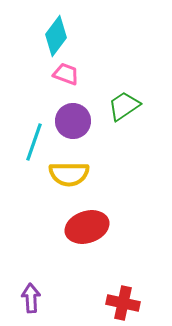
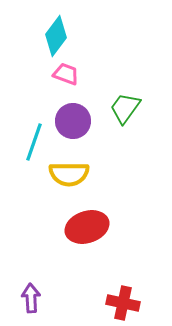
green trapezoid: moved 1 px right, 2 px down; rotated 20 degrees counterclockwise
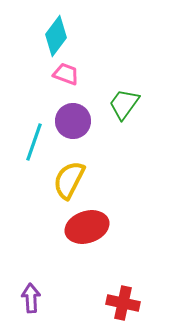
green trapezoid: moved 1 px left, 4 px up
yellow semicircle: moved 6 px down; rotated 117 degrees clockwise
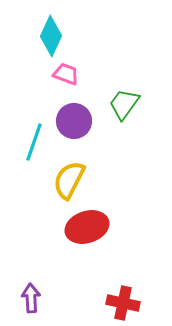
cyan diamond: moved 5 px left; rotated 12 degrees counterclockwise
purple circle: moved 1 px right
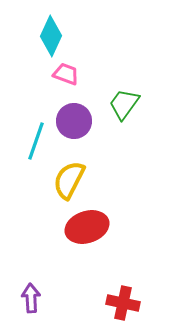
cyan line: moved 2 px right, 1 px up
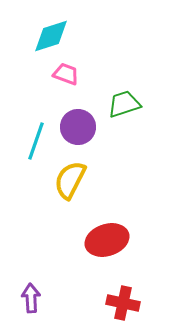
cyan diamond: rotated 48 degrees clockwise
green trapezoid: rotated 36 degrees clockwise
purple circle: moved 4 px right, 6 px down
yellow semicircle: moved 1 px right
red ellipse: moved 20 px right, 13 px down
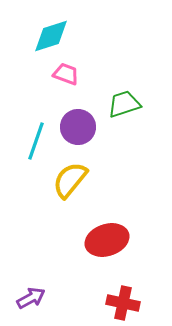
yellow semicircle: rotated 12 degrees clockwise
purple arrow: rotated 64 degrees clockwise
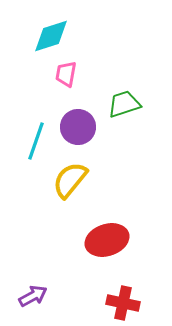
pink trapezoid: rotated 100 degrees counterclockwise
purple arrow: moved 2 px right, 2 px up
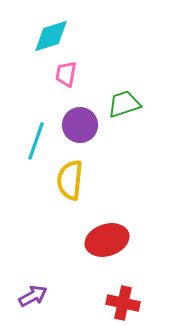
purple circle: moved 2 px right, 2 px up
yellow semicircle: rotated 33 degrees counterclockwise
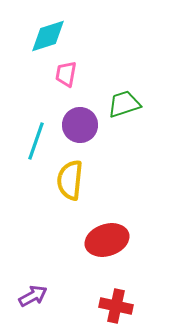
cyan diamond: moved 3 px left
red cross: moved 7 px left, 3 px down
